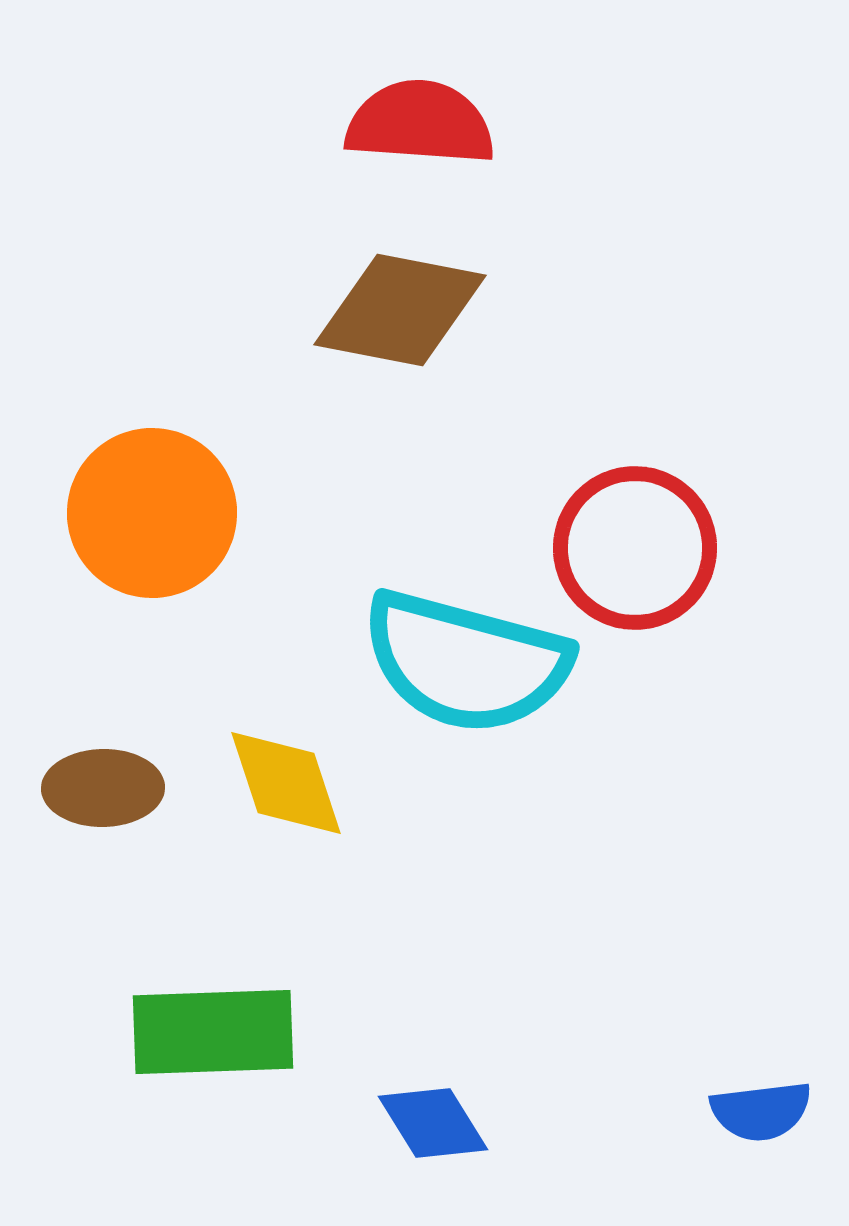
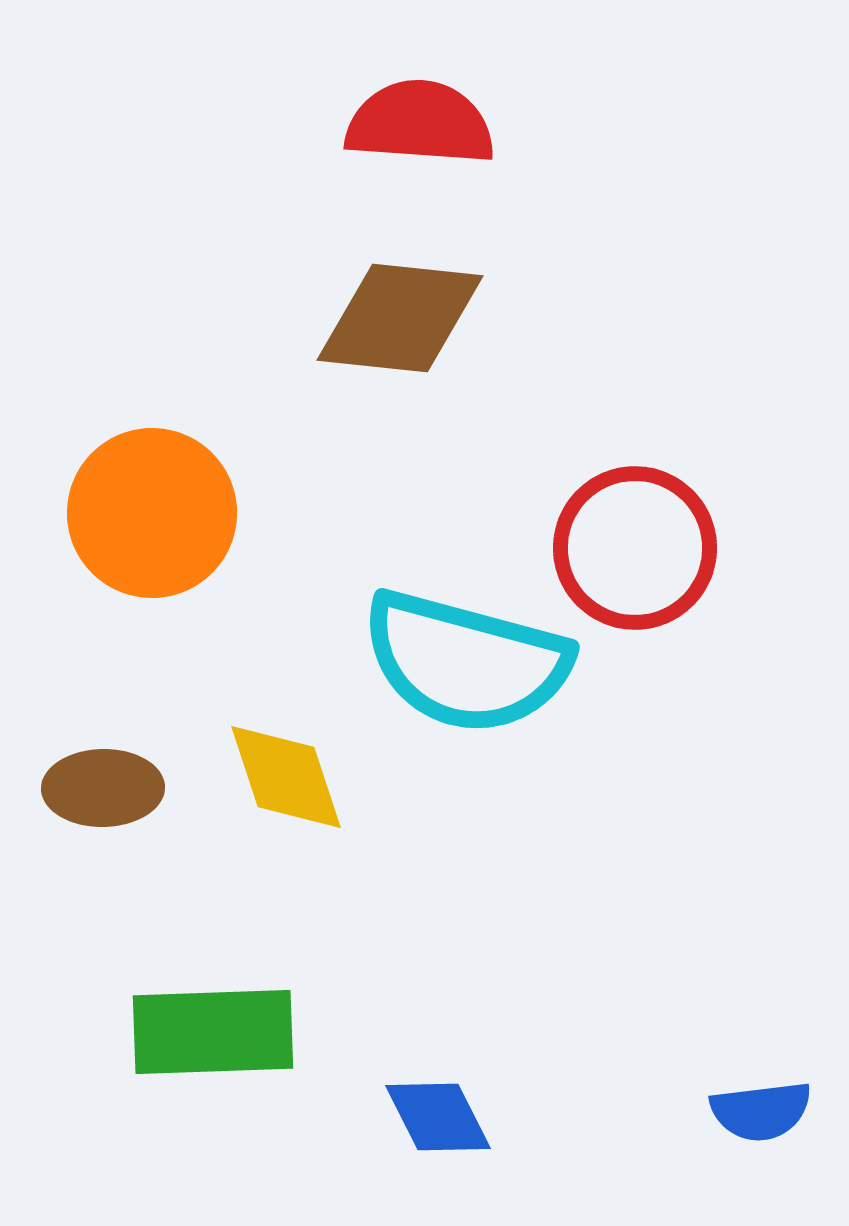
brown diamond: moved 8 px down; rotated 5 degrees counterclockwise
yellow diamond: moved 6 px up
blue diamond: moved 5 px right, 6 px up; rotated 5 degrees clockwise
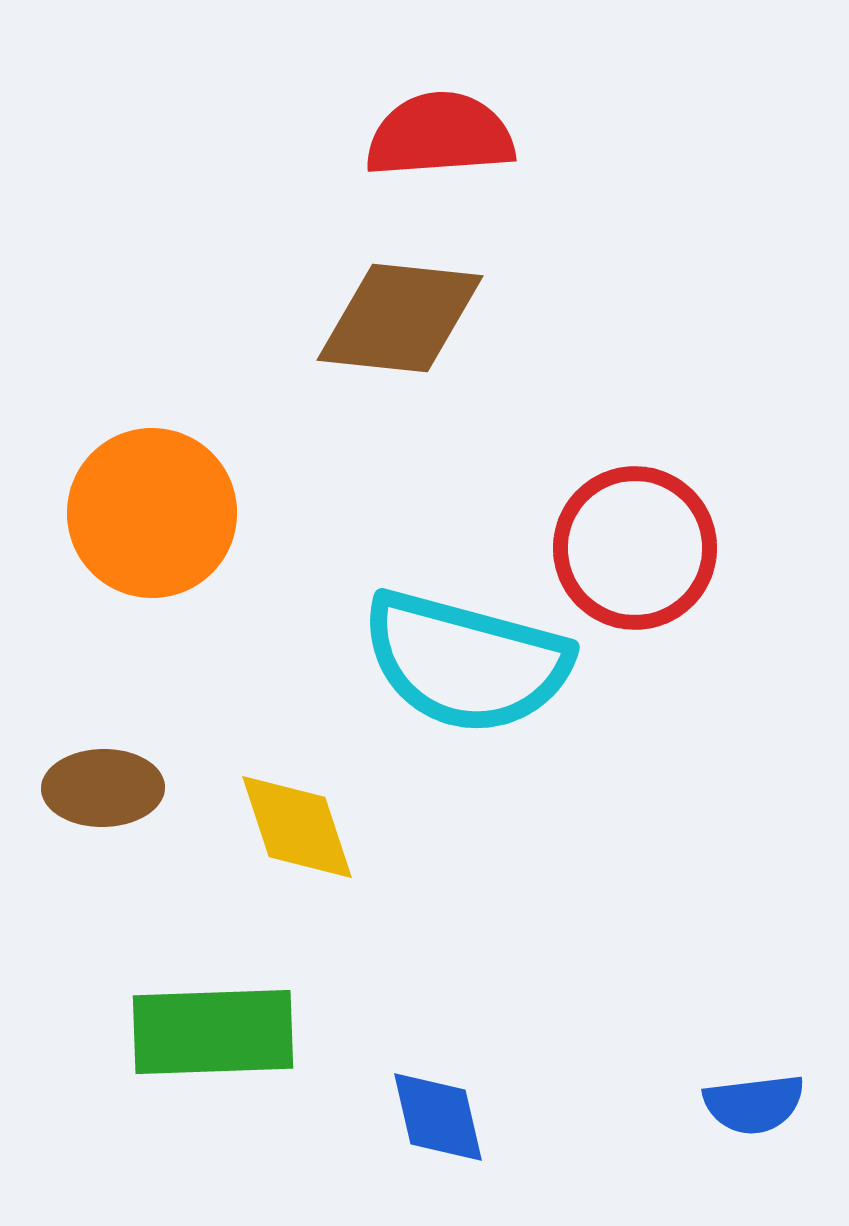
red semicircle: moved 20 px right, 12 px down; rotated 8 degrees counterclockwise
yellow diamond: moved 11 px right, 50 px down
blue semicircle: moved 7 px left, 7 px up
blue diamond: rotated 14 degrees clockwise
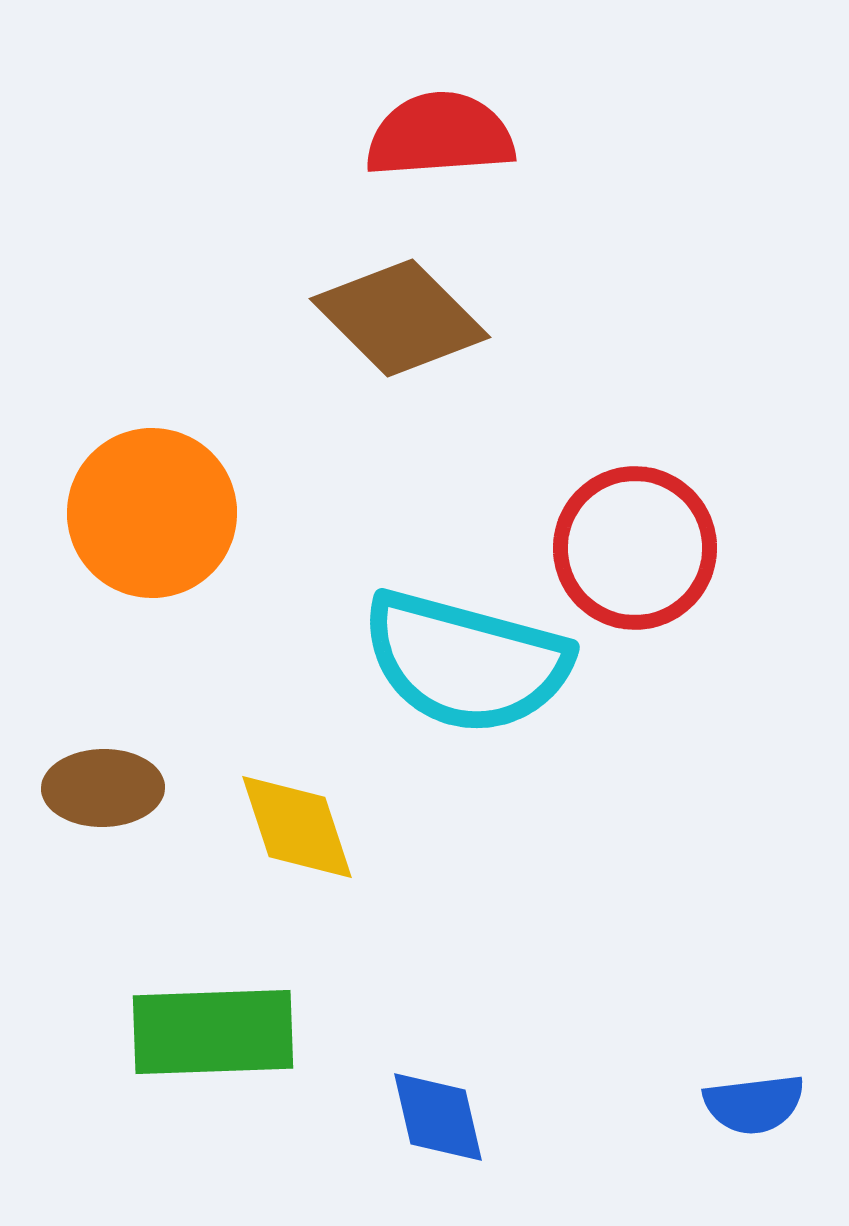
brown diamond: rotated 39 degrees clockwise
